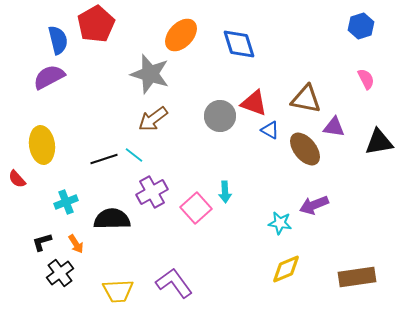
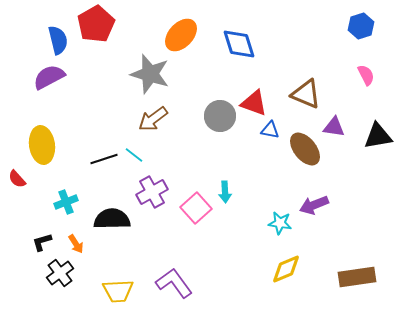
pink semicircle: moved 4 px up
brown triangle: moved 5 px up; rotated 12 degrees clockwise
blue triangle: rotated 18 degrees counterclockwise
black triangle: moved 1 px left, 6 px up
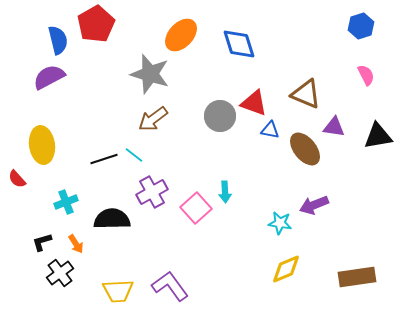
purple L-shape: moved 4 px left, 3 px down
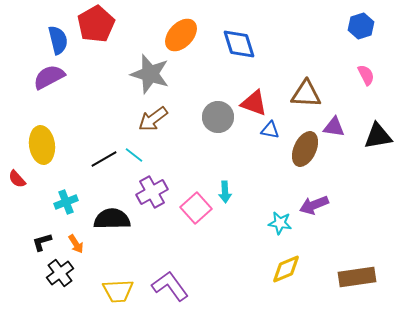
brown triangle: rotated 20 degrees counterclockwise
gray circle: moved 2 px left, 1 px down
brown ellipse: rotated 64 degrees clockwise
black line: rotated 12 degrees counterclockwise
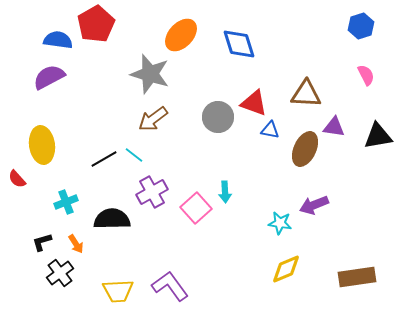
blue semicircle: rotated 68 degrees counterclockwise
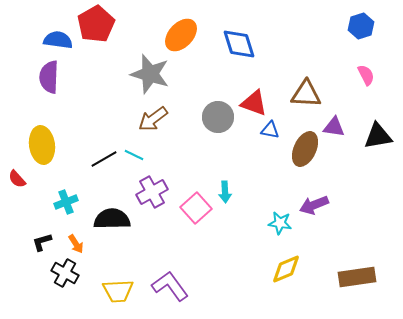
purple semicircle: rotated 60 degrees counterclockwise
cyan line: rotated 12 degrees counterclockwise
black cross: moved 5 px right; rotated 24 degrees counterclockwise
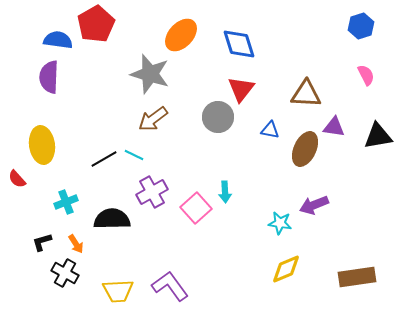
red triangle: moved 13 px left, 14 px up; rotated 48 degrees clockwise
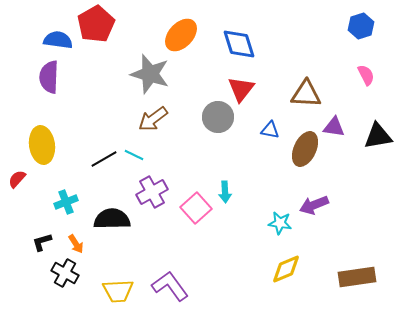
red semicircle: rotated 84 degrees clockwise
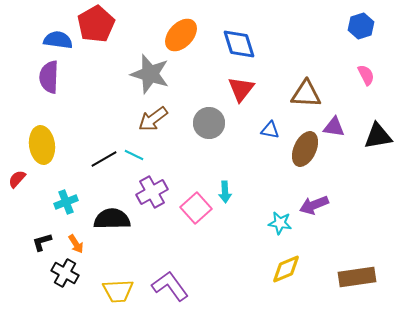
gray circle: moved 9 px left, 6 px down
